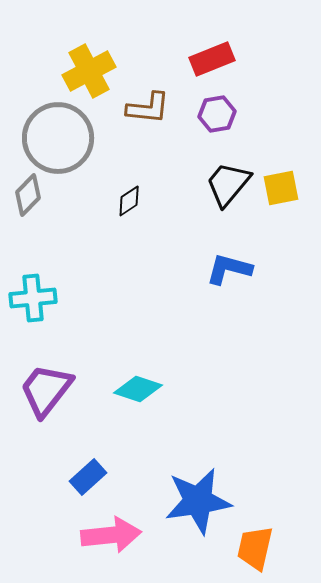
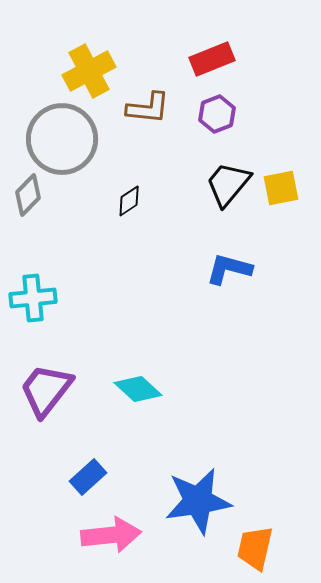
purple hexagon: rotated 12 degrees counterclockwise
gray circle: moved 4 px right, 1 px down
cyan diamond: rotated 24 degrees clockwise
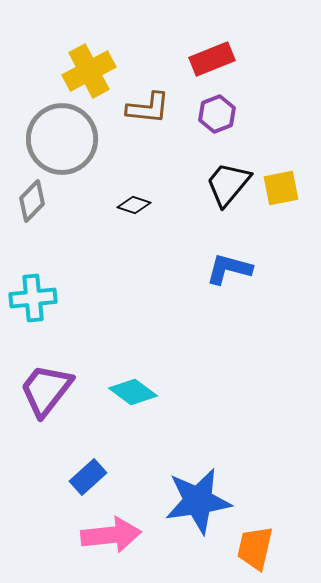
gray diamond: moved 4 px right, 6 px down
black diamond: moved 5 px right, 4 px down; rotated 52 degrees clockwise
cyan diamond: moved 5 px left, 3 px down; rotated 6 degrees counterclockwise
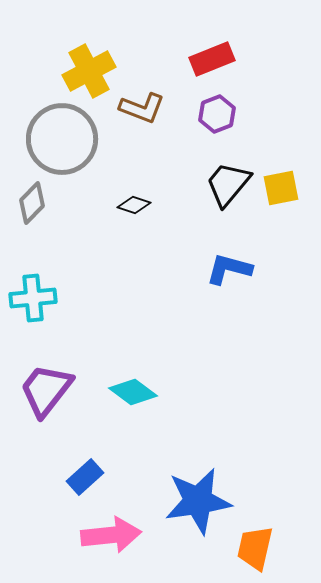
brown L-shape: moved 6 px left; rotated 15 degrees clockwise
gray diamond: moved 2 px down
blue rectangle: moved 3 px left
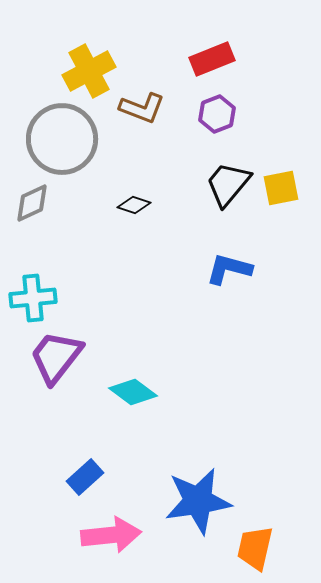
gray diamond: rotated 21 degrees clockwise
purple trapezoid: moved 10 px right, 33 px up
